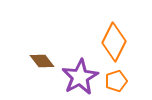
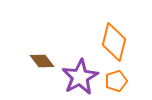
orange diamond: rotated 12 degrees counterclockwise
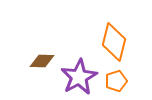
brown diamond: rotated 50 degrees counterclockwise
purple star: moved 1 px left
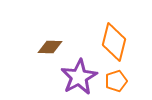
brown diamond: moved 8 px right, 14 px up
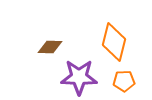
purple star: rotated 30 degrees clockwise
orange pentagon: moved 8 px right; rotated 15 degrees clockwise
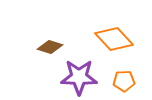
orange diamond: moved 3 px up; rotated 57 degrees counterclockwise
brown diamond: rotated 15 degrees clockwise
